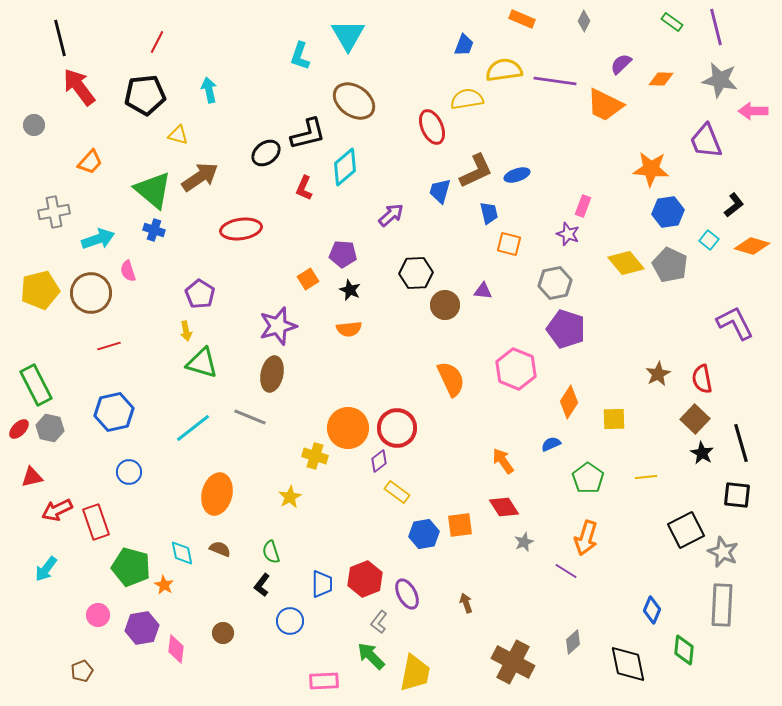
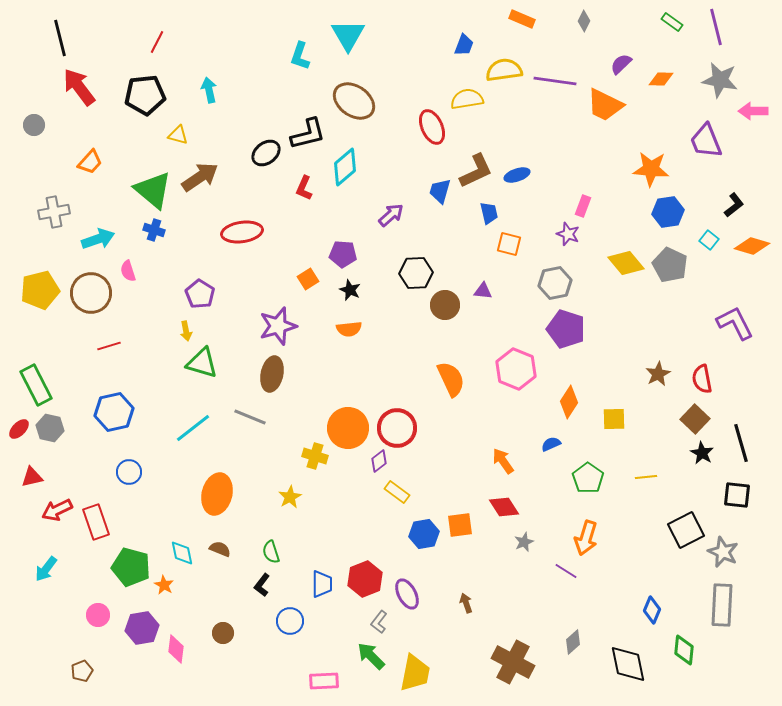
red ellipse at (241, 229): moved 1 px right, 3 px down
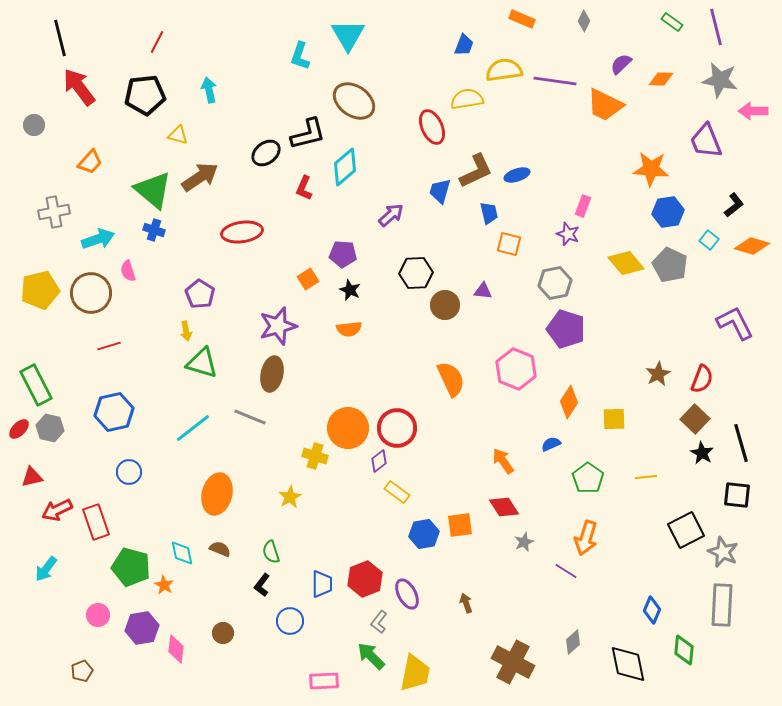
red semicircle at (702, 379): rotated 148 degrees counterclockwise
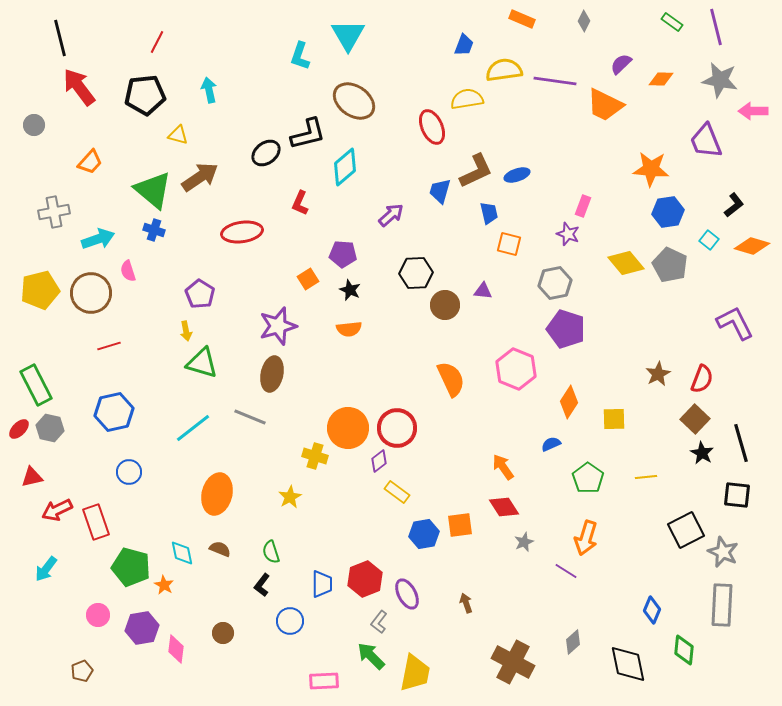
red L-shape at (304, 188): moved 4 px left, 15 px down
orange arrow at (503, 461): moved 6 px down
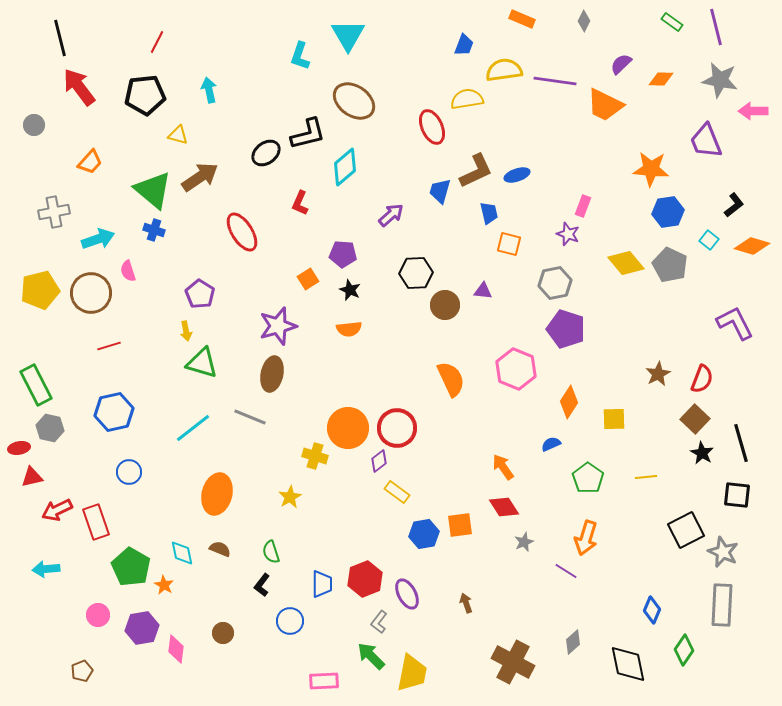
red ellipse at (242, 232): rotated 66 degrees clockwise
red ellipse at (19, 429): moved 19 px down; rotated 35 degrees clockwise
green pentagon at (131, 567): rotated 15 degrees clockwise
cyan arrow at (46, 569): rotated 48 degrees clockwise
green diamond at (684, 650): rotated 28 degrees clockwise
yellow trapezoid at (415, 673): moved 3 px left
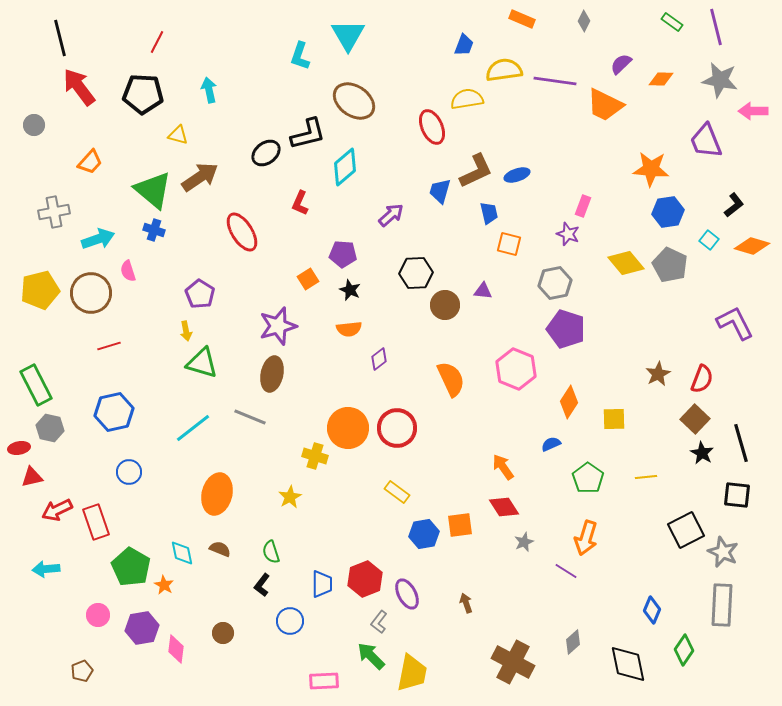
black pentagon at (145, 95): moved 2 px left, 1 px up; rotated 9 degrees clockwise
purple diamond at (379, 461): moved 102 px up
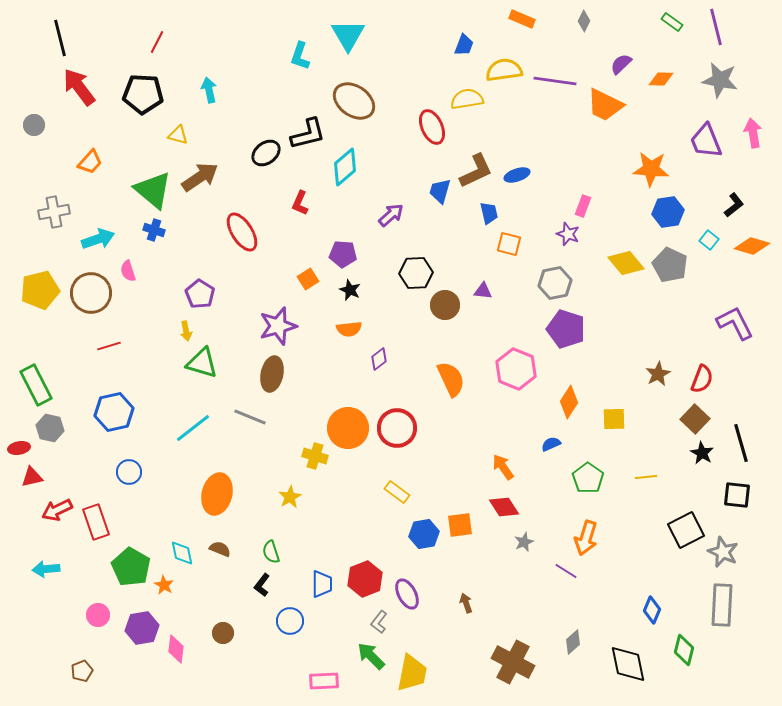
pink arrow at (753, 111): moved 22 px down; rotated 80 degrees clockwise
green diamond at (684, 650): rotated 20 degrees counterclockwise
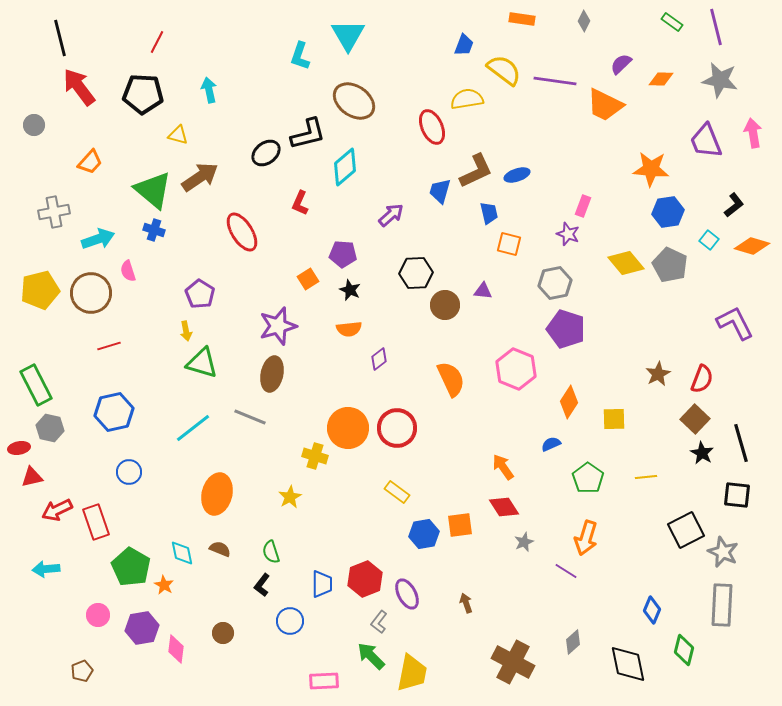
orange rectangle at (522, 19): rotated 15 degrees counterclockwise
yellow semicircle at (504, 70): rotated 45 degrees clockwise
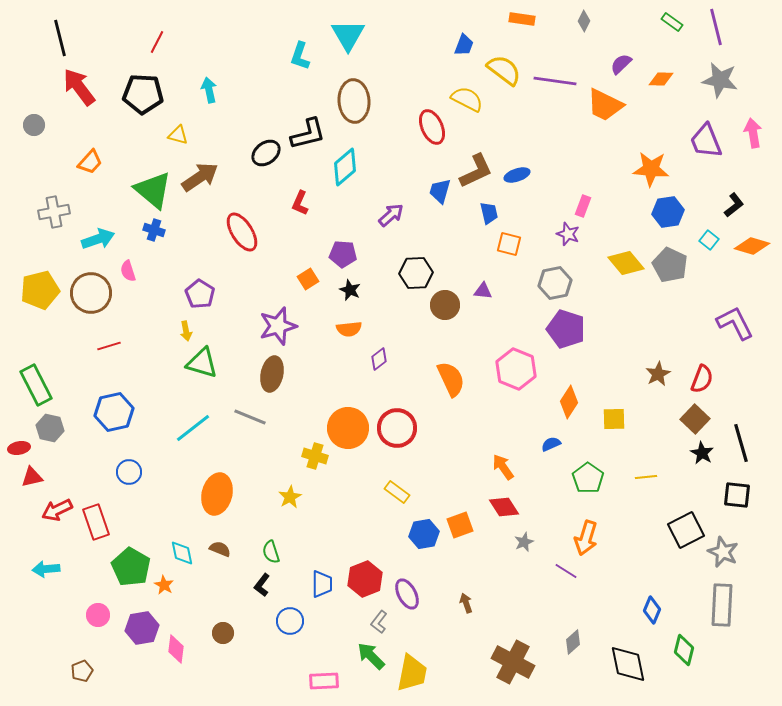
yellow semicircle at (467, 99): rotated 36 degrees clockwise
brown ellipse at (354, 101): rotated 51 degrees clockwise
orange square at (460, 525): rotated 12 degrees counterclockwise
